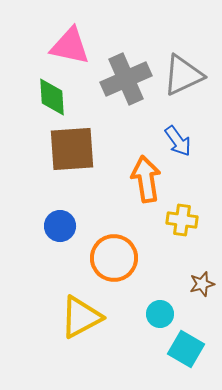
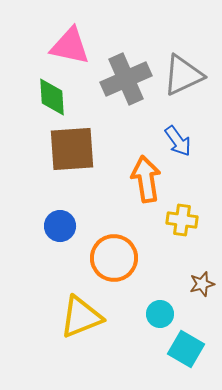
yellow triangle: rotated 6 degrees clockwise
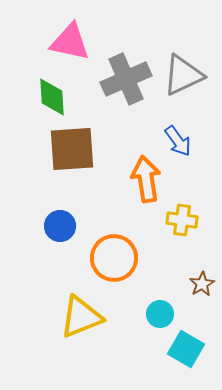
pink triangle: moved 4 px up
brown star: rotated 15 degrees counterclockwise
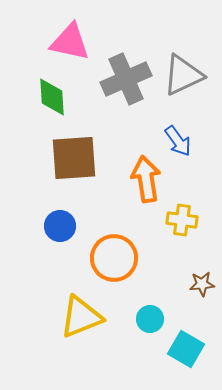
brown square: moved 2 px right, 9 px down
brown star: rotated 25 degrees clockwise
cyan circle: moved 10 px left, 5 px down
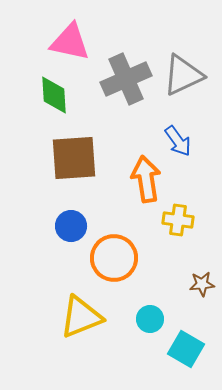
green diamond: moved 2 px right, 2 px up
yellow cross: moved 4 px left
blue circle: moved 11 px right
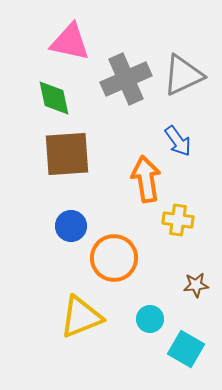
green diamond: moved 3 px down; rotated 9 degrees counterclockwise
brown square: moved 7 px left, 4 px up
brown star: moved 6 px left, 1 px down
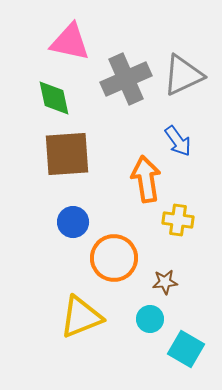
blue circle: moved 2 px right, 4 px up
brown star: moved 31 px left, 3 px up
